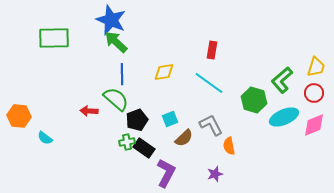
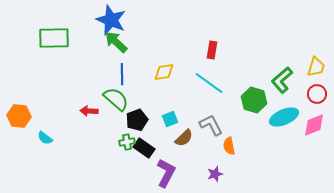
red circle: moved 3 px right, 1 px down
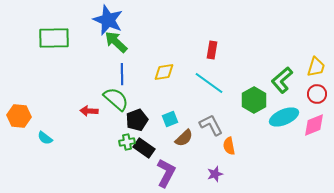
blue star: moved 3 px left
green hexagon: rotated 15 degrees clockwise
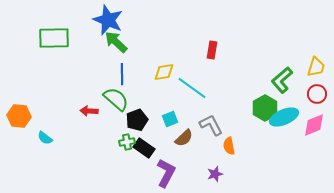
cyan line: moved 17 px left, 5 px down
green hexagon: moved 11 px right, 8 px down
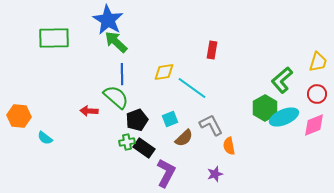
blue star: rotated 8 degrees clockwise
yellow trapezoid: moved 2 px right, 5 px up
green semicircle: moved 2 px up
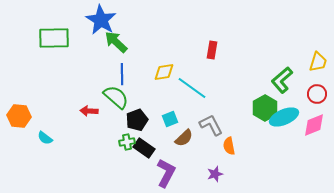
blue star: moved 7 px left
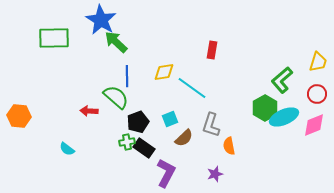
blue line: moved 5 px right, 2 px down
black pentagon: moved 1 px right, 2 px down
gray L-shape: rotated 135 degrees counterclockwise
cyan semicircle: moved 22 px right, 11 px down
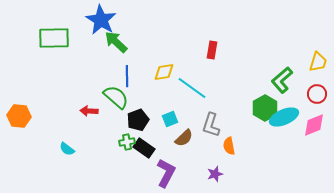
black pentagon: moved 2 px up
